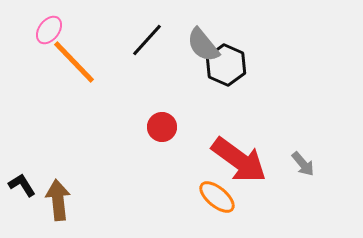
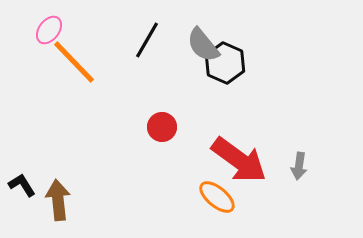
black line: rotated 12 degrees counterclockwise
black hexagon: moved 1 px left, 2 px up
gray arrow: moved 4 px left, 2 px down; rotated 48 degrees clockwise
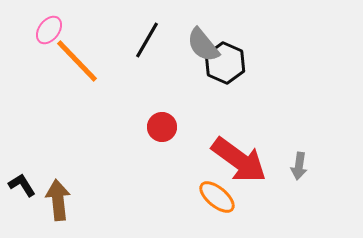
orange line: moved 3 px right, 1 px up
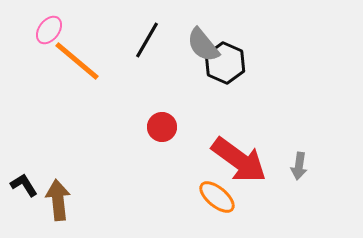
orange line: rotated 6 degrees counterclockwise
black L-shape: moved 2 px right
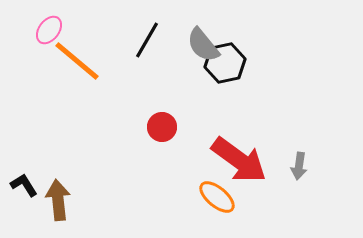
black hexagon: rotated 24 degrees clockwise
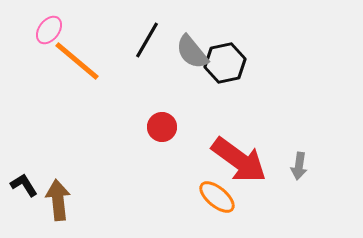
gray semicircle: moved 11 px left, 7 px down
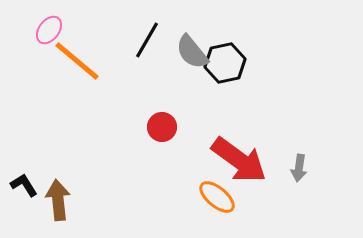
gray arrow: moved 2 px down
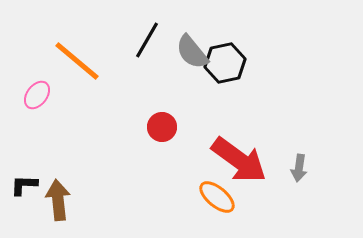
pink ellipse: moved 12 px left, 65 px down
black L-shape: rotated 56 degrees counterclockwise
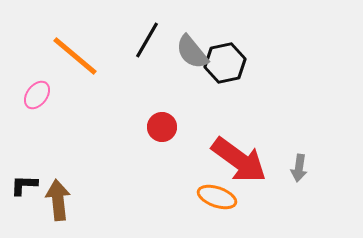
orange line: moved 2 px left, 5 px up
orange ellipse: rotated 21 degrees counterclockwise
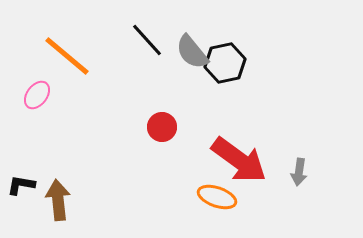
black line: rotated 72 degrees counterclockwise
orange line: moved 8 px left
gray arrow: moved 4 px down
black L-shape: moved 3 px left; rotated 8 degrees clockwise
